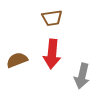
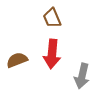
brown trapezoid: rotated 75 degrees clockwise
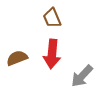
brown semicircle: moved 2 px up
gray arrow: rotated 30 degrees clockwise
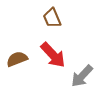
red arrow: moved 1 px right, 1 px down; rotated 48 degrees counterclockwise
brown semicircle: moved 1 px down
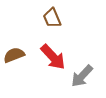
red arrow: moved 2 px down
brown semicircle: moved 3 px left, 4 px up
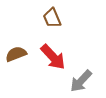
brown semicircle: moved 2 px right, 1 px up
gray arrow: moved 1 px left, 5 px down
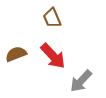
red arrow: moved 1 px up
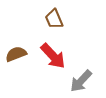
brown trapezoid: moved 2 px right, 1 px down
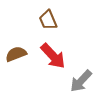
brown trapezoid: moved 6 px left, 1 px down
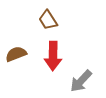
brown trapezoid: rotated 10 degrees counterclockwise
red arrow: rotated 44 degrees clockwise
